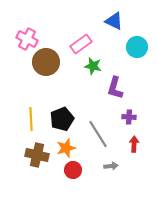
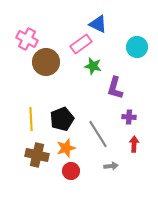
blue triangle: moved 16 px left, 3 px down
red circle: moved 2 px left, 1 px down
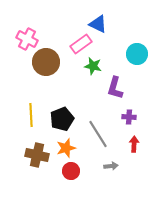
cyan circle: moved 7 px down
yellow line: moved 4 px up
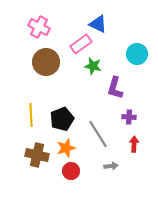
pink cross: moved 12 px right, 12 px up
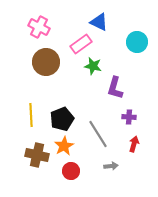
blue triangle: moved 1 px right, 2 px up
cyan circle: moved 12 px up
red arrow: rotated 14 degrees clockwise
orange star: moved 2 px left, 2 px up; rotated 12 degrees counterclockwise
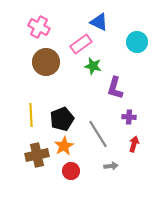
brown cross: rotated 25 degrees counterclockwise
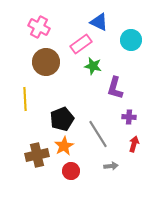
cyan circle: moved 6 px left, 2 px up
yellow line: moved 6 px left, 16 px up
